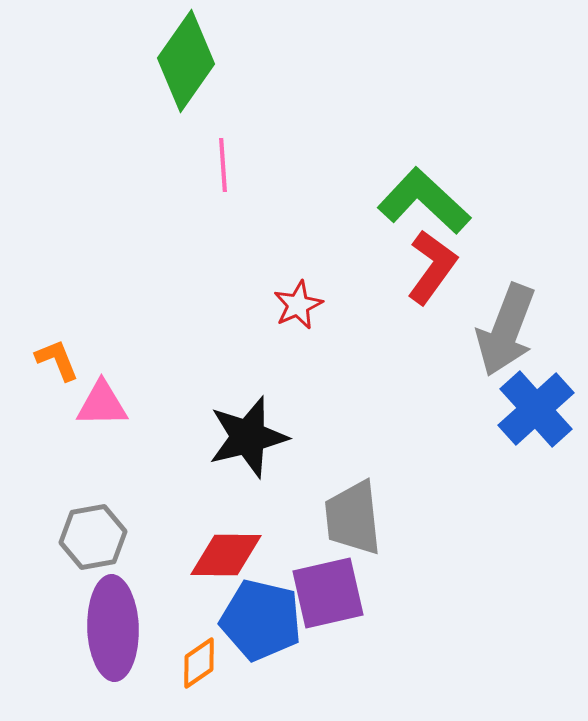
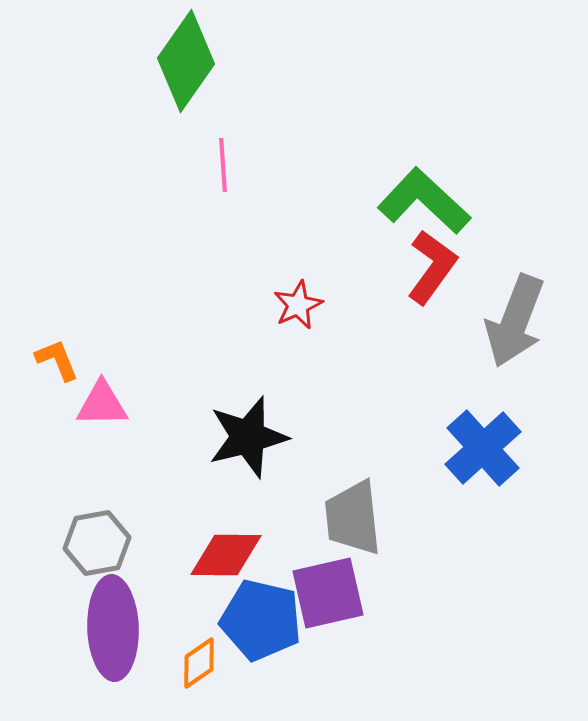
gray arrow: moved 9 px right, 9 px up
blue cross: moved 53 px left, 39 px down
gray hexagon: moved 4 px right, 6 px down
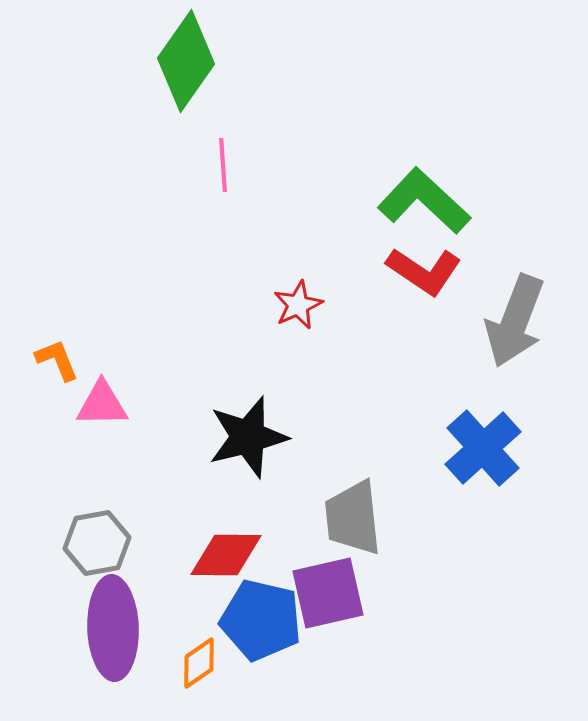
red L-shape: moved 8 px left, 4 px down; rotated 88 degrees clockwise
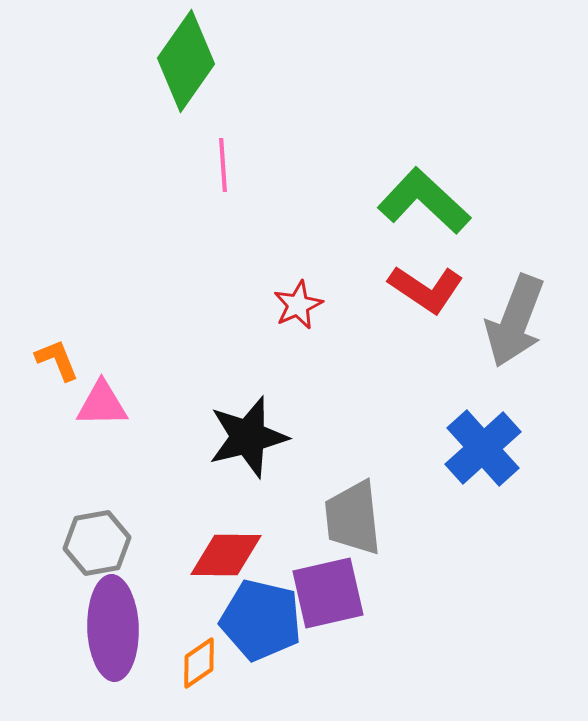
red L-shape: moved 2 px right, 18 px down
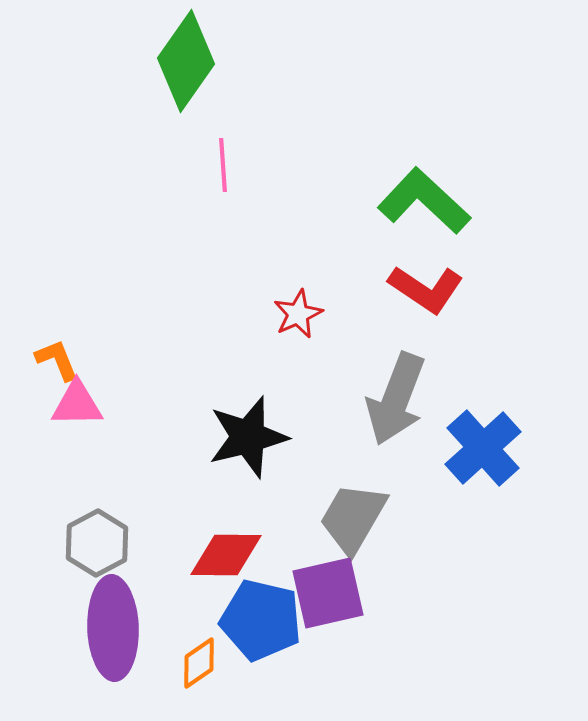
red star: moved 9 px down
gray arrow: moved 119 px left, 78 px down
pink triangle: moved 25 px left
gray trapezoid: rotated 36 degrees clockwise
gray hexagon: rotated 18 degrees counterclockwise
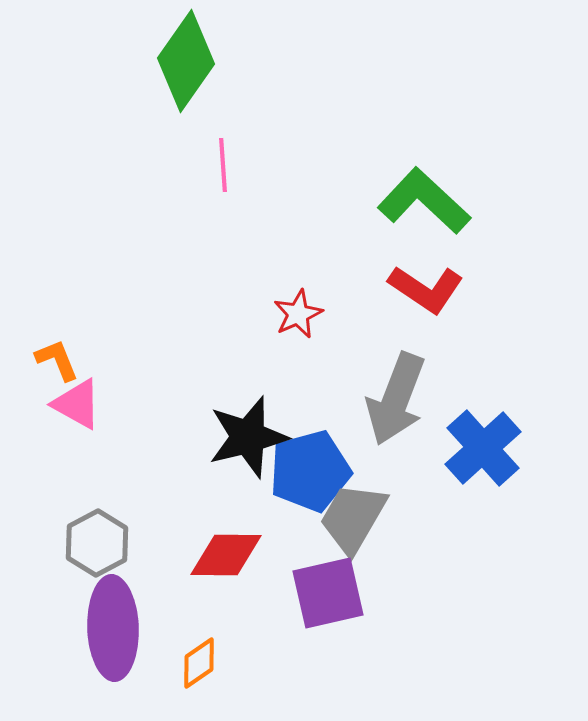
pink triangle: rotated 30 degrees clockwise
blue pentagon: moved 49 px right, 149 px up; rotated 28 degrees counterclockwise
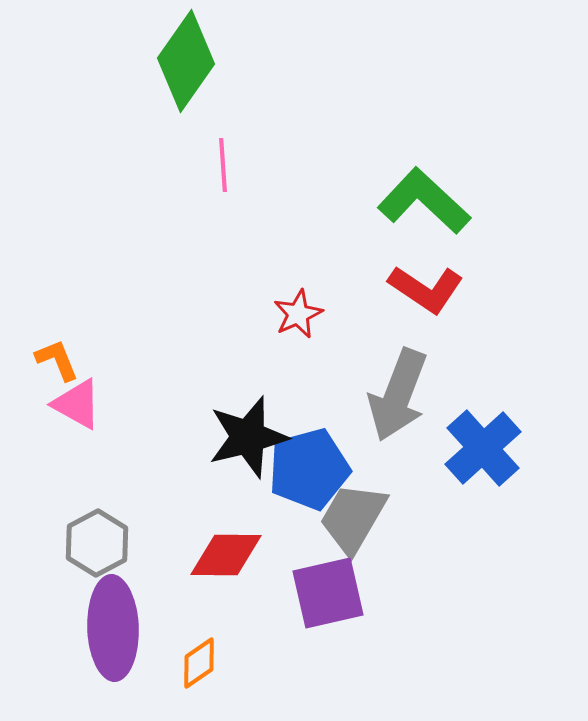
gray arrow: moved 2 px right, 4 px up
blue pentagon: moved 1 px left, 2 px up
